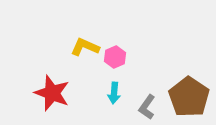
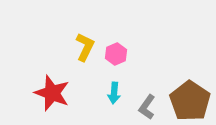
yellow L-shape: rotated 92 degrees clockwise
pink hexagon: moved 1 px right, 3 px up
brown pentagon: moved 1 px right, 4 px down
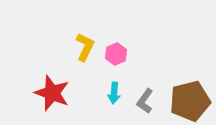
brown pentagon: rotated 24 degrees clockwise
gray L-shape: moved 2 px left, 6 px up
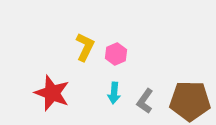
brown pentagon: rotated 15 degrees clockwise
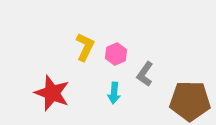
gray L-shape: moved 27 px up
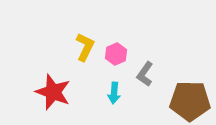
red star: moved 1 px right, 1 px up
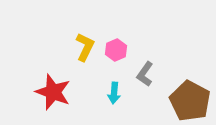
pink hexagon: moved 4 px up
brown pentagon: rotated 27 degrees clockwise
